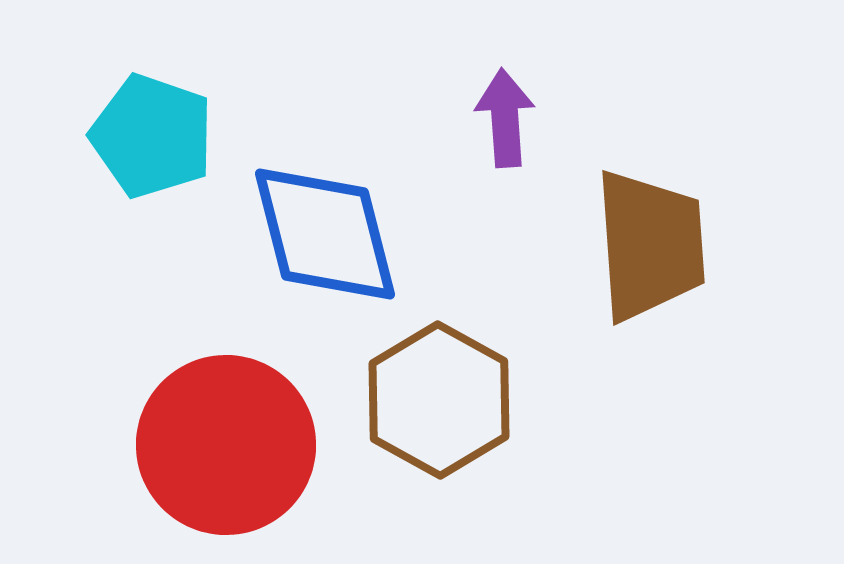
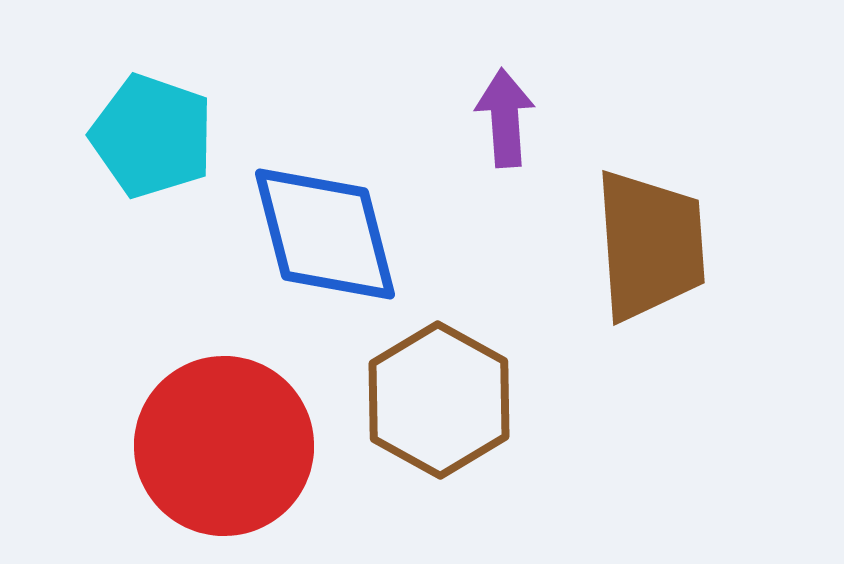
red circle: moved 2 px left, 1 px down
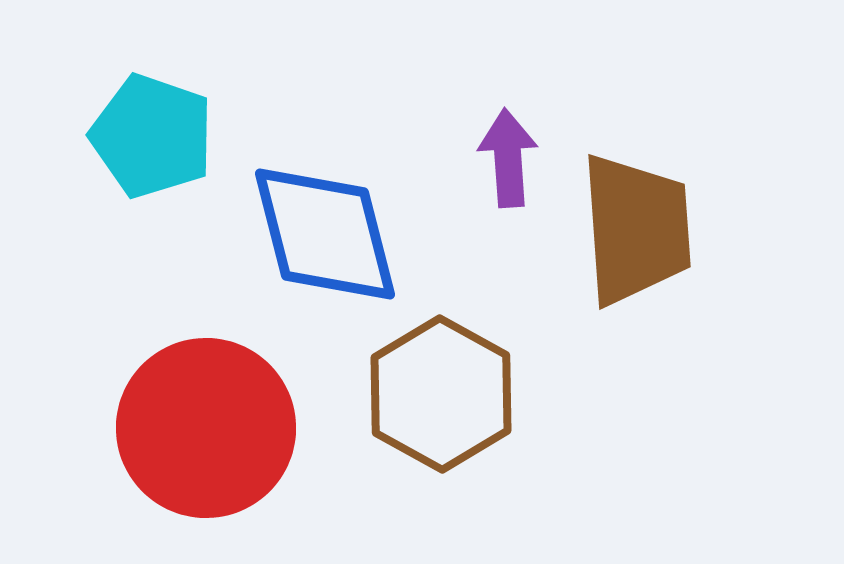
purple arrow: moved 3 px right, 40 px down
brown trapezoid: moved 14 px left, 16 px up
brown hexagon: moved 2 px right, 6 px up
red circle: moved 18 px left, 18 px up
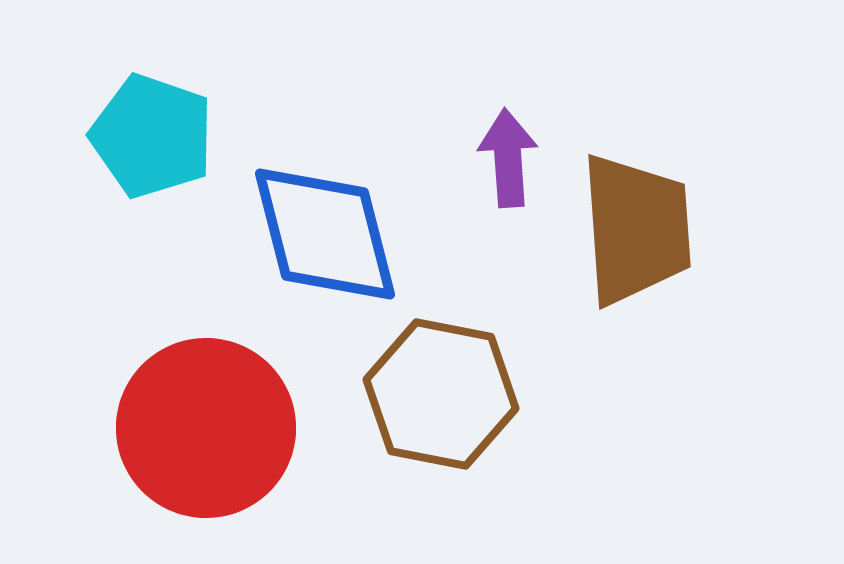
brown hexagon: rotated 18 degrees counterclockwise
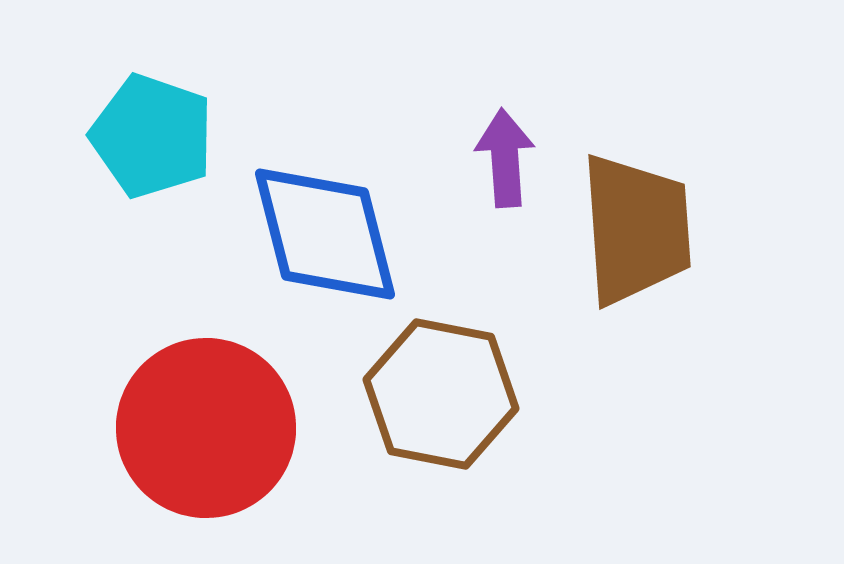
purple arrow: moved 3 px left
